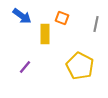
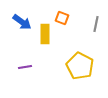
blue arrow: moved 6 px down
purple line: rotated 40 degrees clockwise
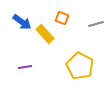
gray line: rotated 63 degrees clockwise
yellow rectangle: rotated 42 degrees counterclockwise
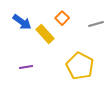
orange square: rotated 24 degrees clockwise
purple line: moved 1 px right
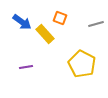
orange square: moved 2 px left; rotated 24 degrees counterclockwise
yellow pentagon: moved 2 px right, 2 px up
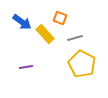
gray line: moved 21 px left, 14 px down
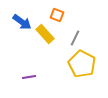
orange square: moved 3 px left, 3 px up
gray line: rotated 49 degrees counterclockwise
purple line: moved 3 px right, 10 px down
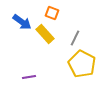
orange square: moved 5 px left, 2 px up
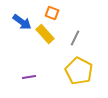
yellow pentagon: moved 3 px left, 7 px down
